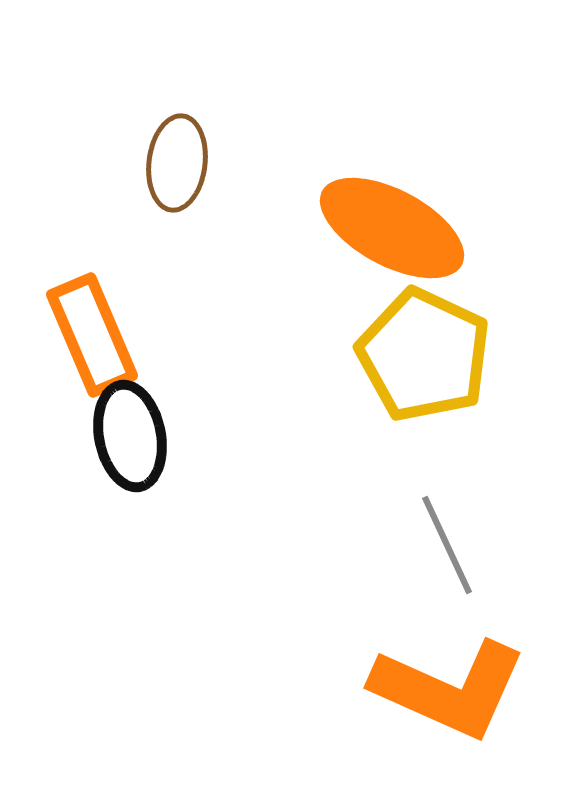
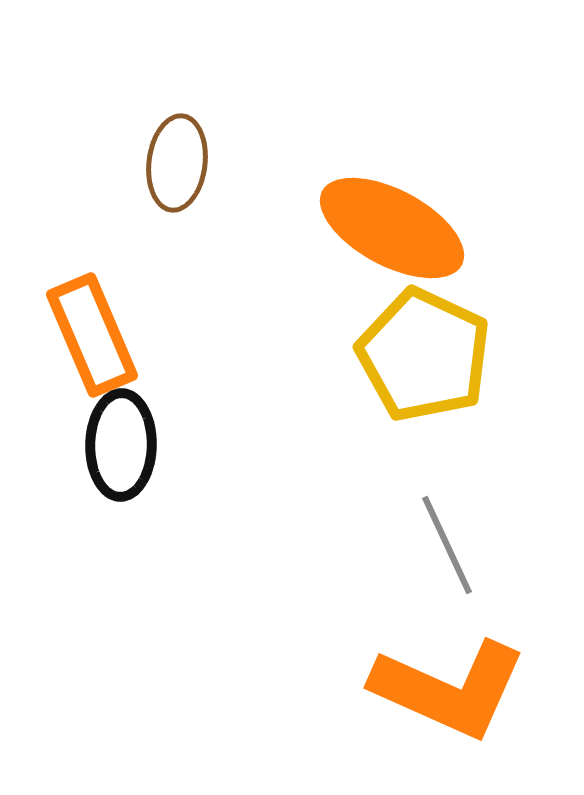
black ellipse: moved 9 px left, 9 px down; rotated 12 degrees clockwise
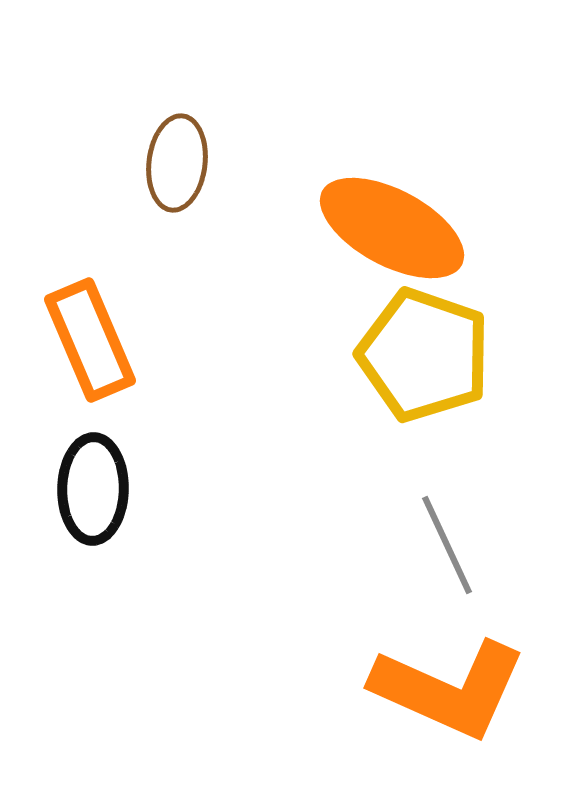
orange rectangle: moved 2 px left, 5 px down
yellow pentagon: rotated 6 degrees counterclockwise
black ellipse: moved 28 px left, 44 px down
